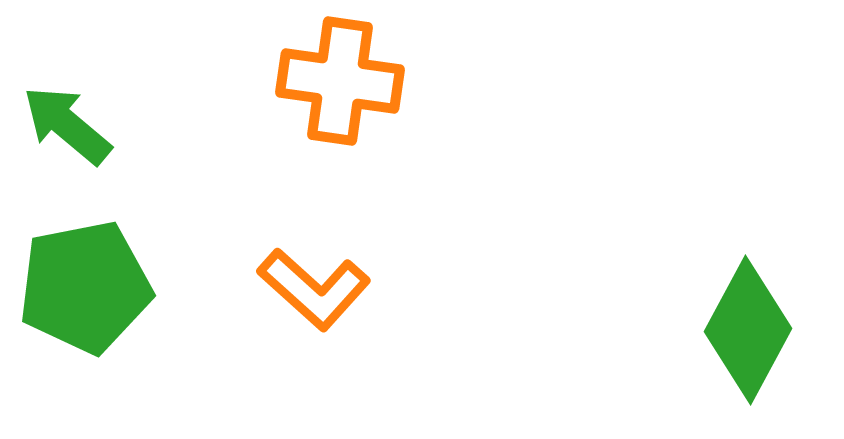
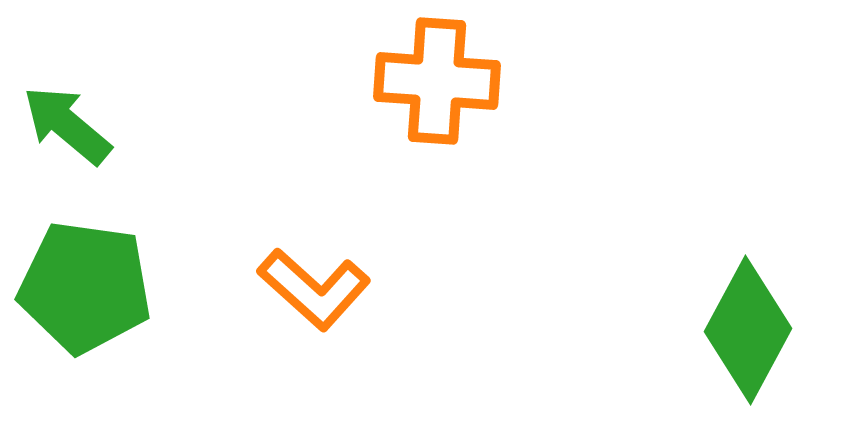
orange cross: moved 97 px right; rotated 4 degrees counterclockwise
green pentagon: rotated 19 degrees clockwise
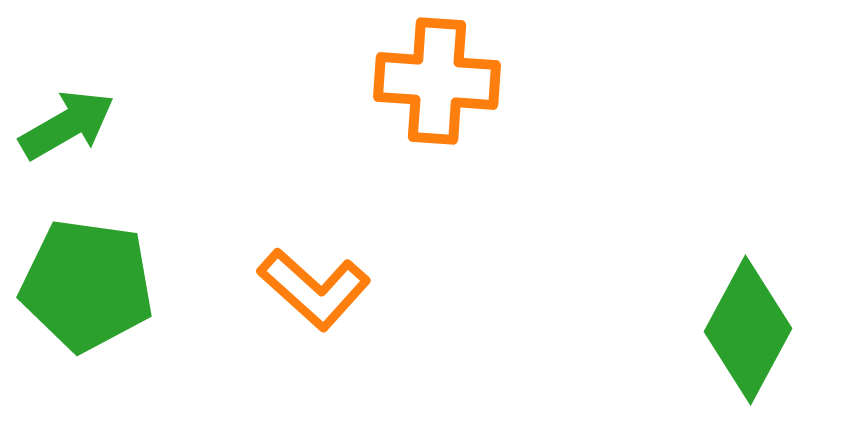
green arrow: rotated 110 degrees clockwise
green pentagon: moved 2 px right, 2 px up
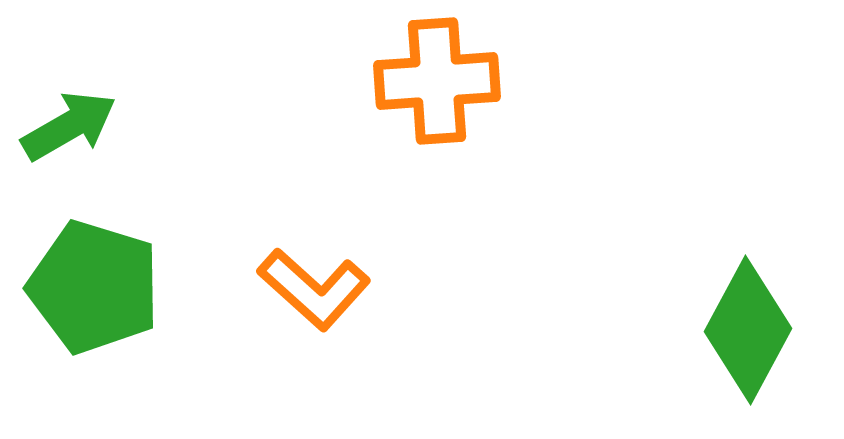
orange cross: rotated 8 degrees counterclockwise
green arrow: moved 2 px right, 1 px down
green pentagon: moved 7 px right, 2 px down; rotated 9 degrees clockwise
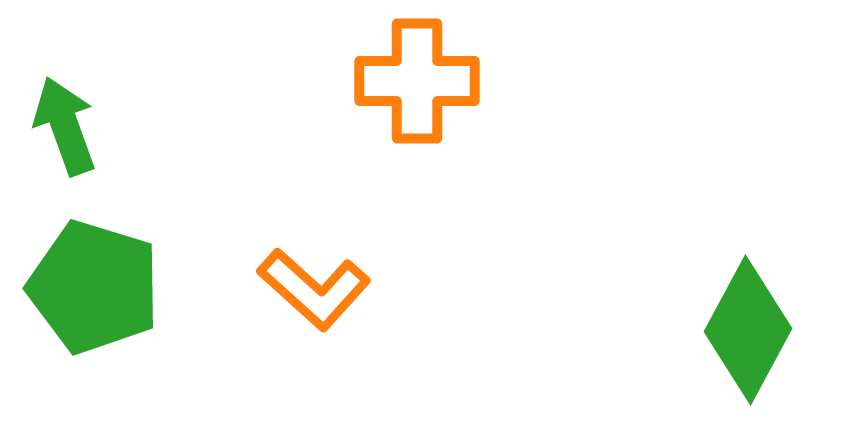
orange cross: moved 20 px left; rotated 4 degrees clockwise
green arrow: moved 4 px left; rotated 80 degrees counterclockwise
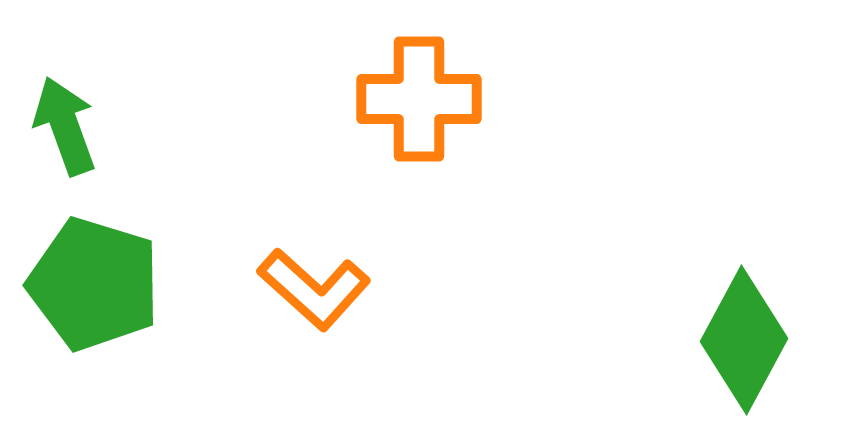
orange cross: moved 2 px right, 18 px down
green pentagon: moved 3 px up
green diamond: moved 4 px left, 10 px down
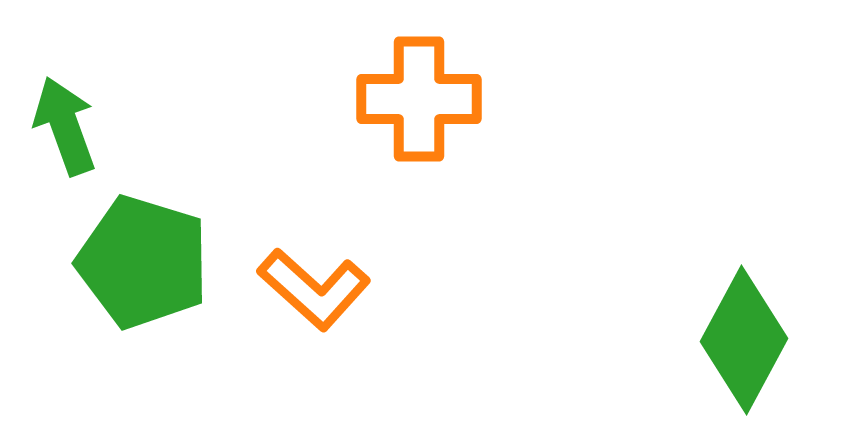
green pentagon: moved 49 px right, 22 px up
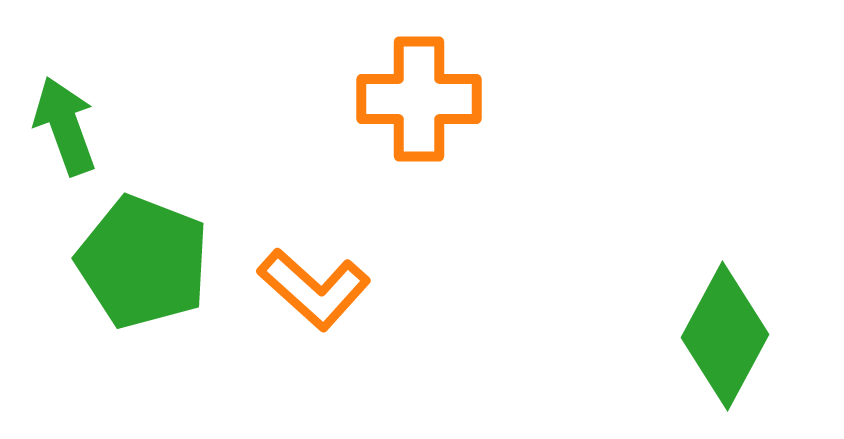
green pentagon: rotated 4 degrees clockwise
green diamond: moved 19 px left, 4 px up
